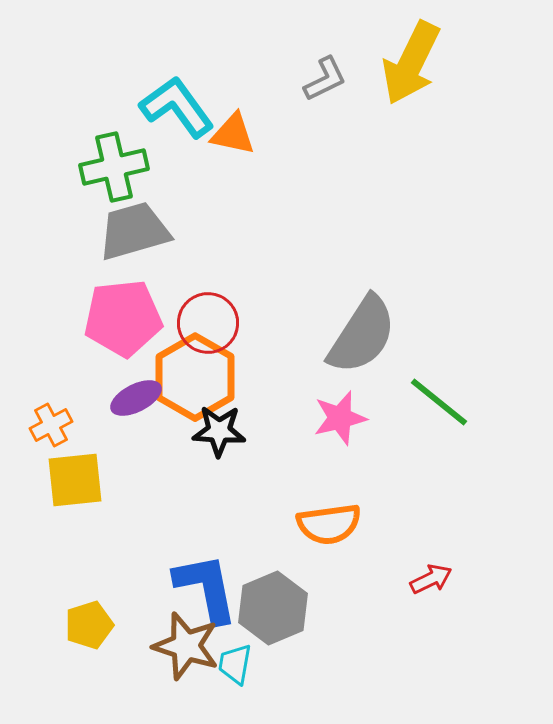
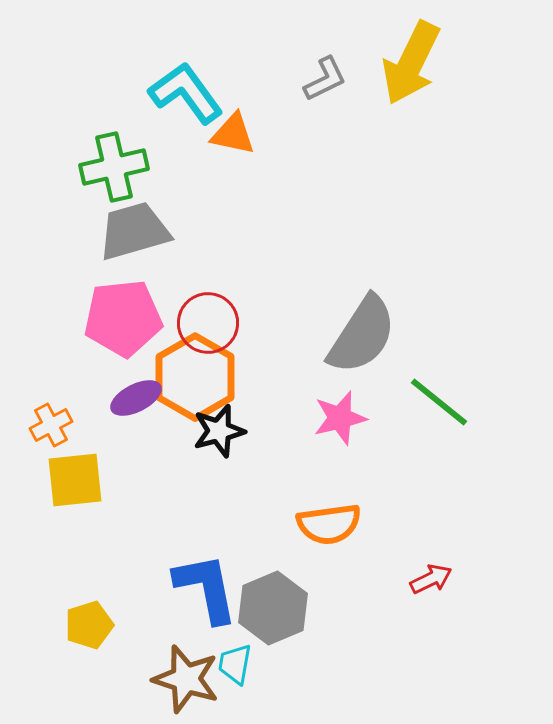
cyan L-shape: moved 9 px right, 14 px up
black star: rotated 18 degrees counterclockwise
brown star: moved 33 px down
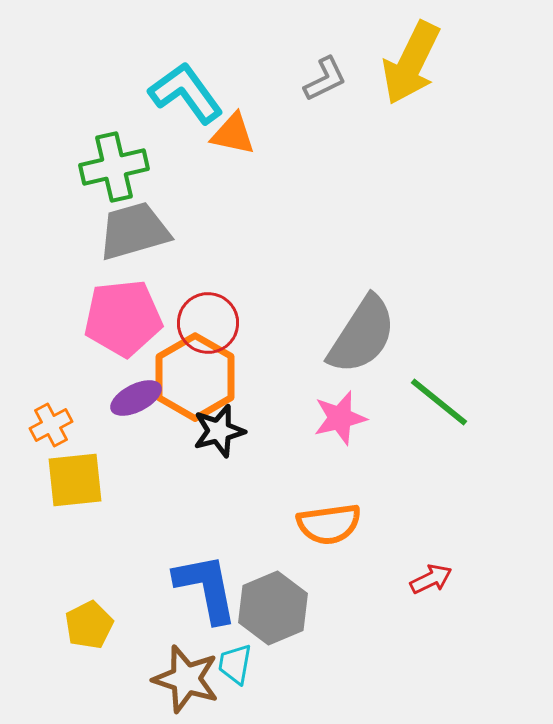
yellow pentagon: rotated 9 degrees counterclockwise
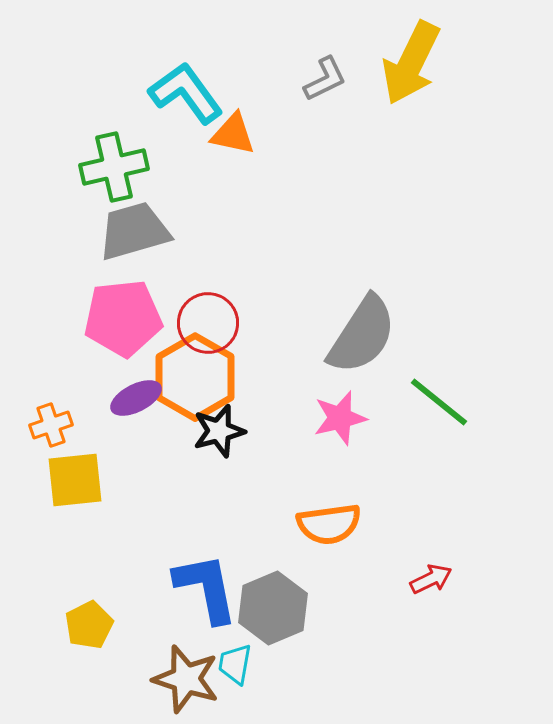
orange cross: rotated 9 degrees clockwise
